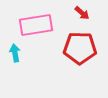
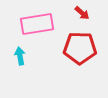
pink rectangle: moved 1 px right, 1 px up
cyan arrow: moved 5 px right, 3 px down
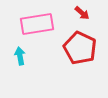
red pentagon: rotated 24 degrees clockwise
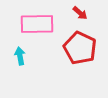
red arrow: moved 2 px left
pink rectangle: rotated 8 degrees clockwise
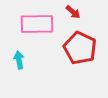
red arrow: moved 7 px left, 1 px up
cyan arrow: moved 1 px left, 4 px down
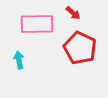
red arrow: moved 1 px down
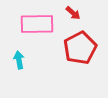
red pentagon: rotated 20 degrees clockwise
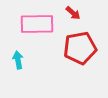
red pentagon: rotated 16 degrees clockwise
cyan arrow: moved 1 px left
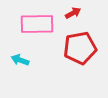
red arrow: rotated 70 degrees counterclockwise
cyan arrow: moved 2 px right; rotated 60 degrees counterclockwise
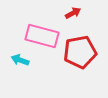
pink rectangle: moved 5 px right, 12 px down; rotated 16 degrees clockwise
red pentagon: moved 4 px down
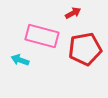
red pentagon: moved 5 px right, 3 px up
